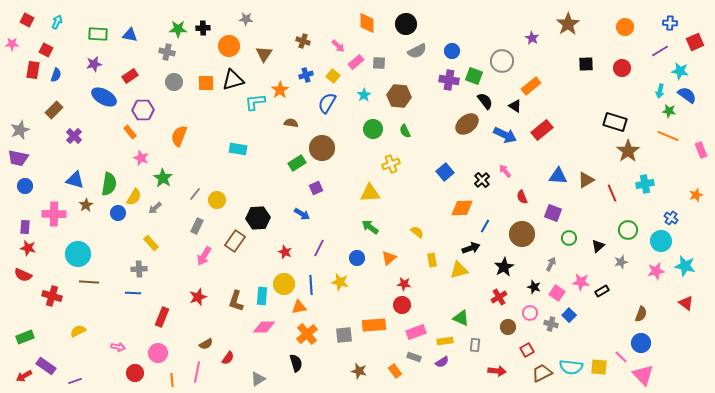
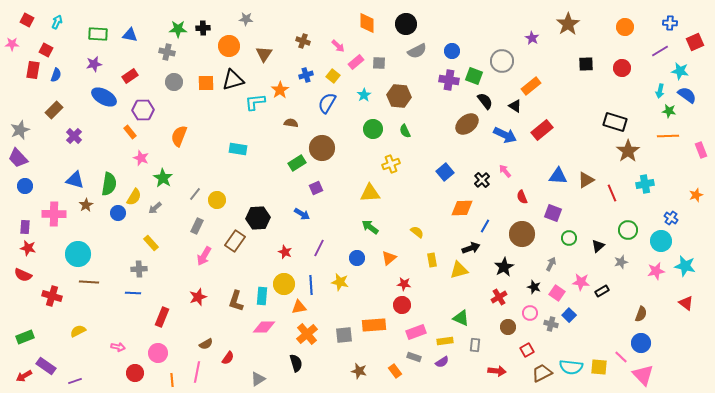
orange line at (668, 136): rotated 25 degrees counterclockwise
purple trapezoid at (18, 158): rotated 35 degrees clockwise
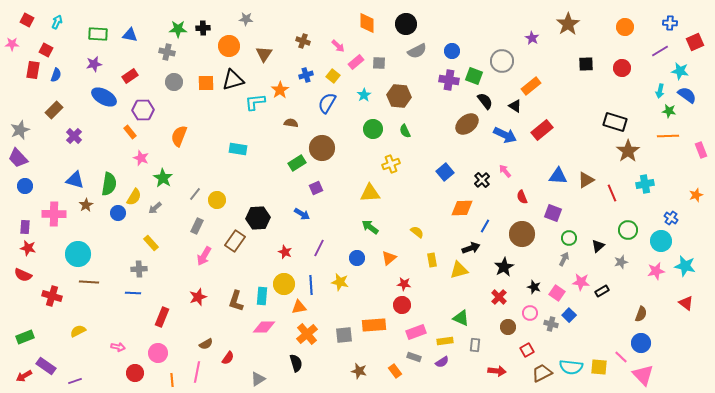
gray arrow at (551, 264): moved 13 px right, 5 px up
red cross at (499, 297): rotated 14 degrees counterclockwise
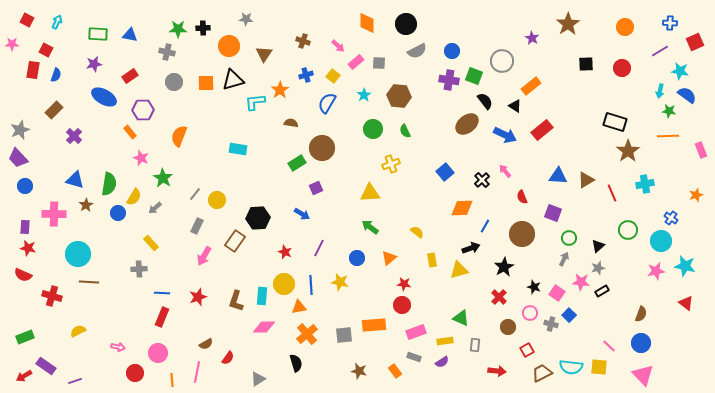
gray star at (621, 262): moved 23 px left, 6 px down
blue line at (133, 293): moved 29 px right
pink line at (621, 357): moved 12 px left, 11 px up
